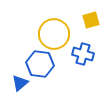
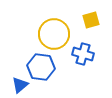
blue hexagon: moved 1 px right, 3 px down
blue triangle: moved 2 px down
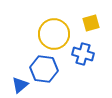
yellow square: moved 3 px down
blue hexagon: moved 3 px right, 2 px down
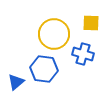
yellow square: rotated 18 degrees clockwise
blue triangle: moved 4 px left, 3 px up
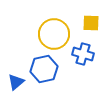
blue hexagon: rotated 20 degrees counterclockwise
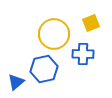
yellow square: rotated 24 degrees counterclockwise
blue cross: rotated 15 degrees counterclockwise
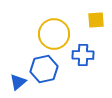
yellow square: moved 5 px right, 3 px up; rotated 18 degrees clockwise
blue cross: moved 1 px down
blue triangle: moved 2 px right
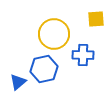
yellow square: moved 1 px up
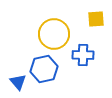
blue triangle: rotated 30 degrees counterclockwise
